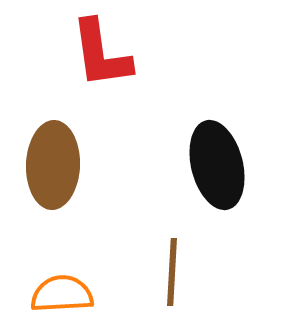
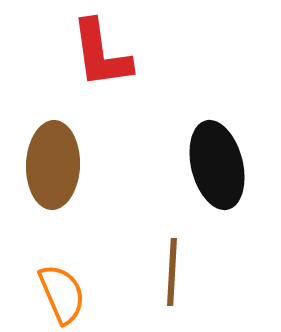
orange semicircle: rotated 70 degrees clockwise
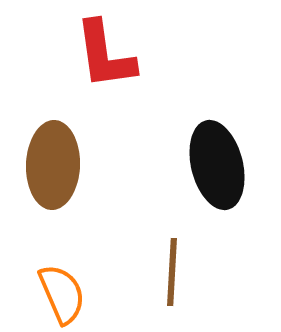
red L-shape: moved 4 px right, 1 px down
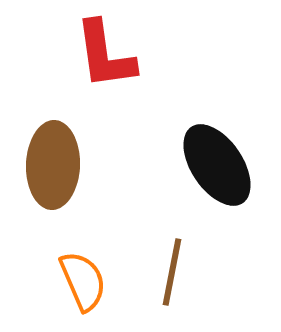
black ellipse: rotated 20 degrees counterclockwise
brown line: rotated 8 degrees clockwise
orange semicircle: moved 21 px right, 13 px up
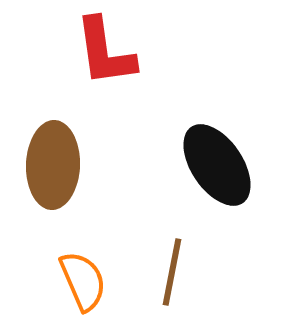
red L-shape: moved 3 px up
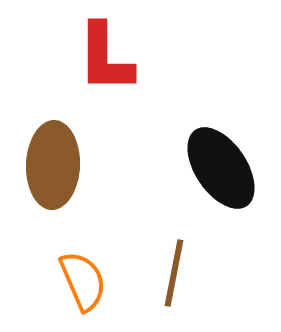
red L-shape: moved 6 px down; rotated 8 degrees clockwise
black ellipse: moved 4 px right, 3 px down
brown line: moved 2 px right, 1 px down
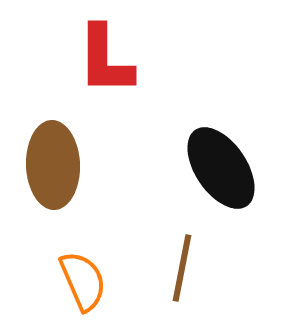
red L-shape: moved 2 px down
brown ellipse: rotated 4 degrees counterclockwise
brown line: moved 8 px right, 5 px up
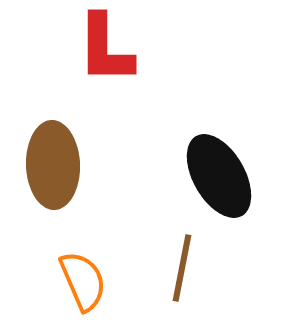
red L-shape: moved 11 px up
black ellipse: moved 2 px left, 8 px down; rotated 4 degrees clockwise
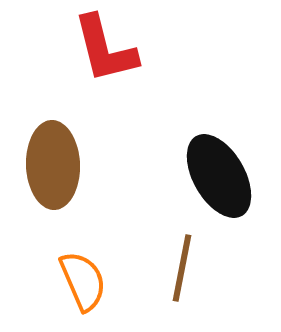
red L-shape: rotated 14 degrees counterclockwise
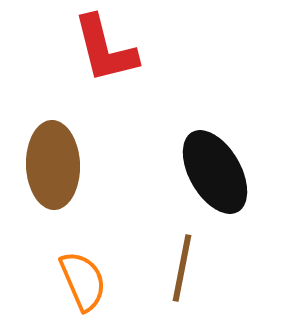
black ellipse: moved 4 px left, 4 px up
